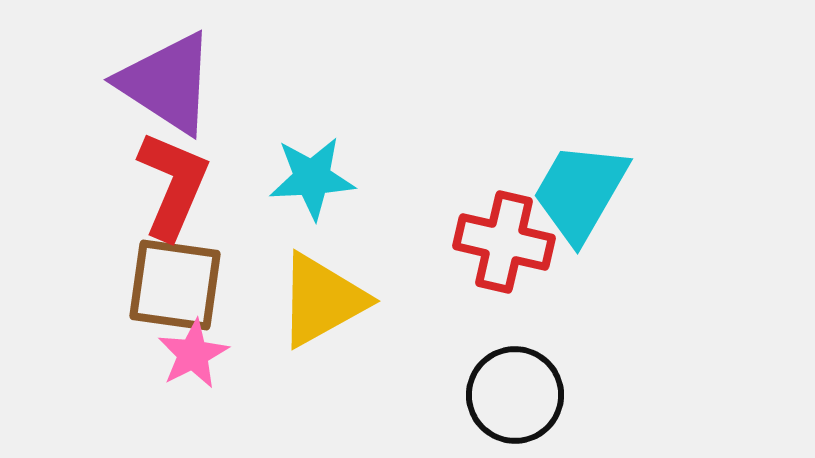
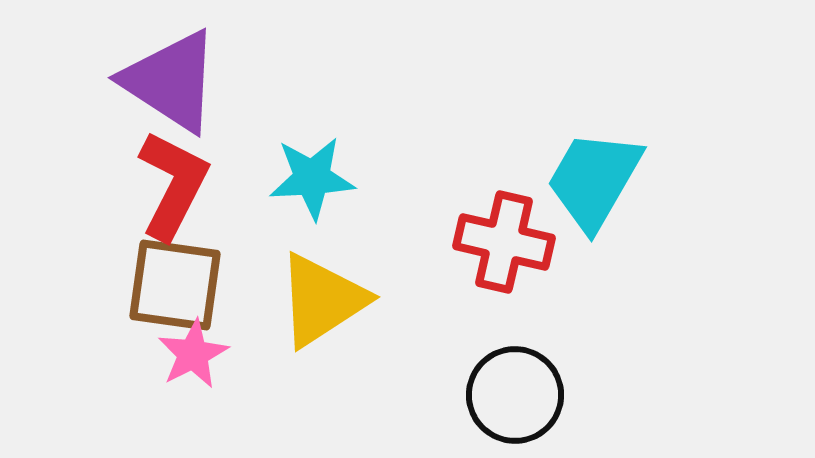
purple triangle: moved 4 px right, 2 px up
red L-shape: rotated 4 degrees clockwise
cyan trapezoid: moved 14 px right, 12 px up
yellow triangle: rotated 4 degrees counterclockwise
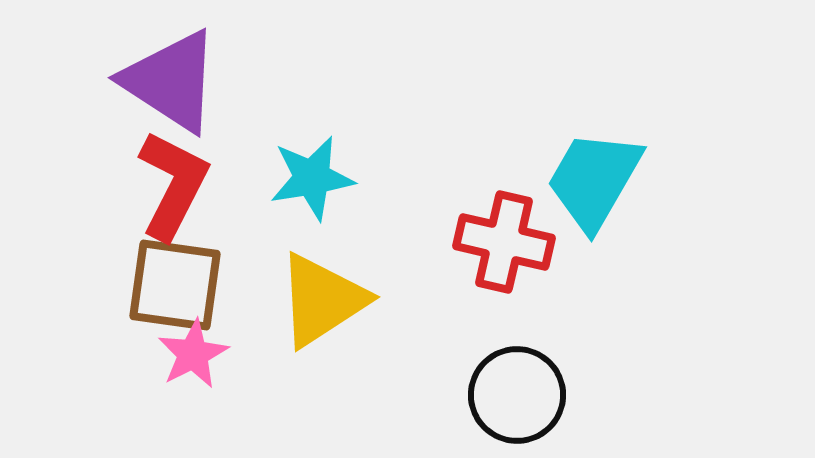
cyan star: rotated 6 degrees counterclockwise
black circle: moved 2 px right
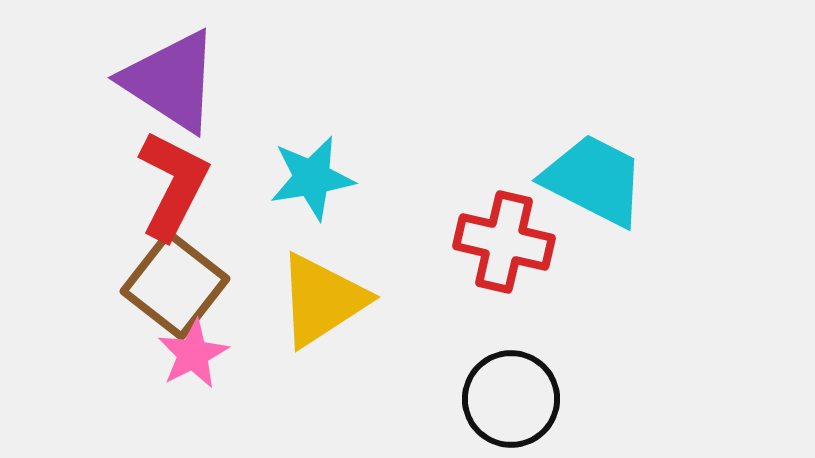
cyan trapezoid: rotated 87 degrees clockwise
brown square: rotated 30 degrees clockwise
black circle: moved 6 px left, 4 px down
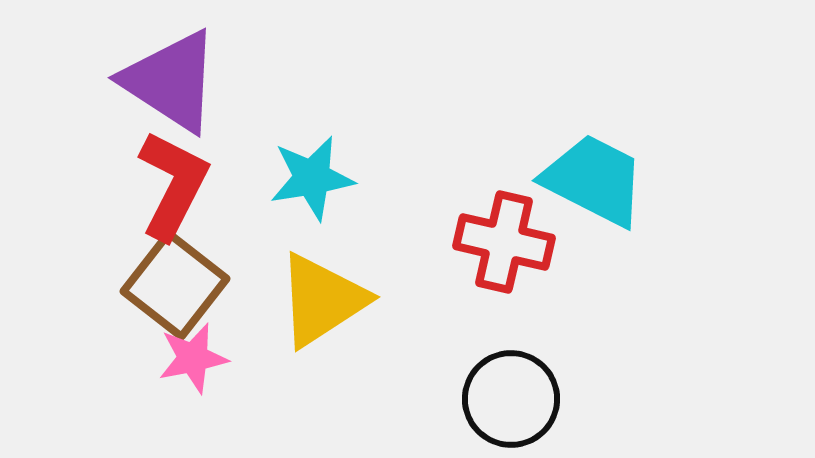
pink star: moved 4 px down; rotated 16 degrees clockwise
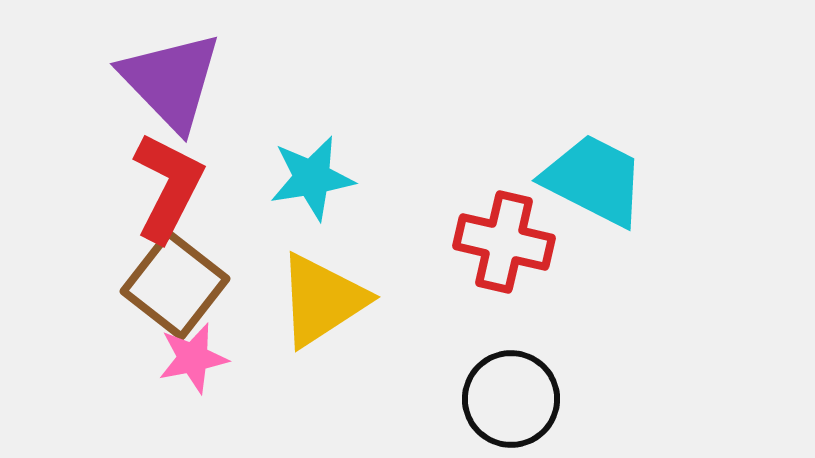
purple triangle: rotated 13 degrees clockwise
red L-shape: moved 5 px left, 2 px down
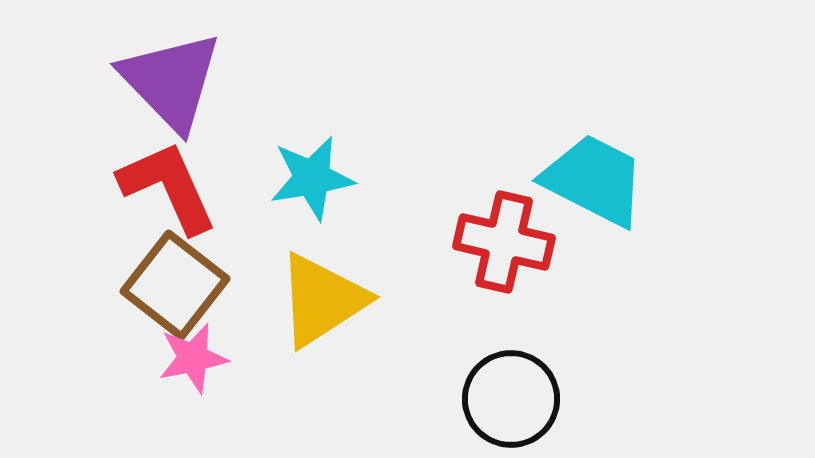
red L-shape: rotated 51 degrees counterclockwise
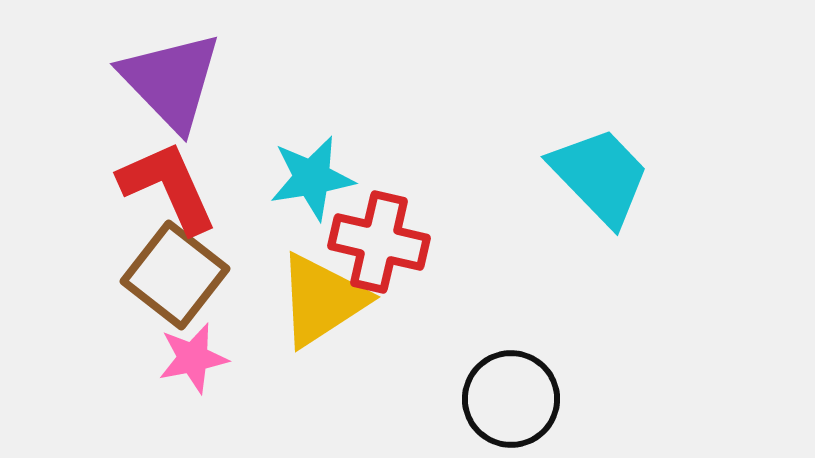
cyan trapezoid: moved 6 px right, 4 px up; rotated 19 degrees clockwise
red cross: moved 125 px left
brown square: moved 10 px up
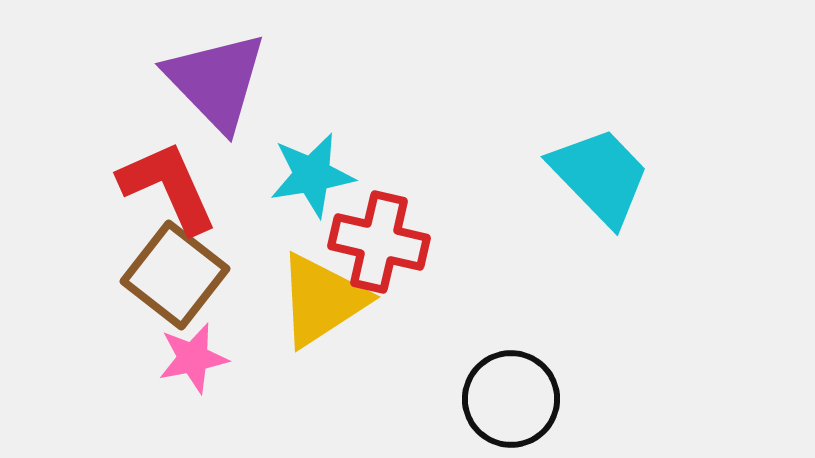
purple triangle: moved 45 px right
cyan star: moved 3 px up
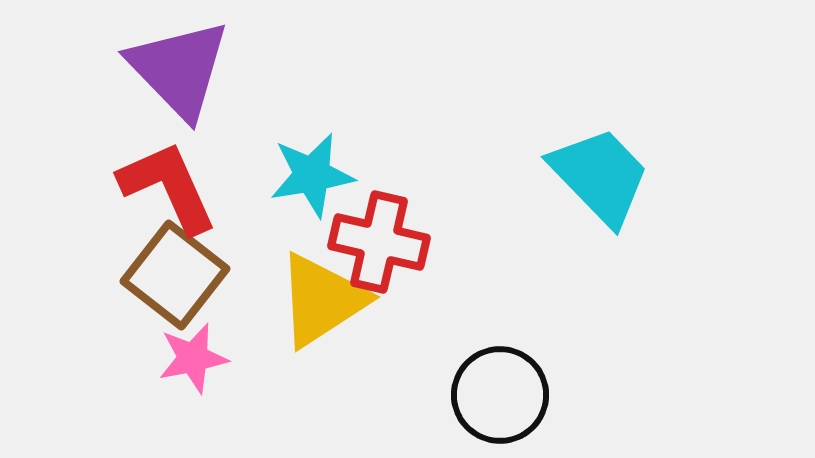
purple triangle: moved 37 px left, 12 px up
black circle: moved 11 px left, 4 px up
